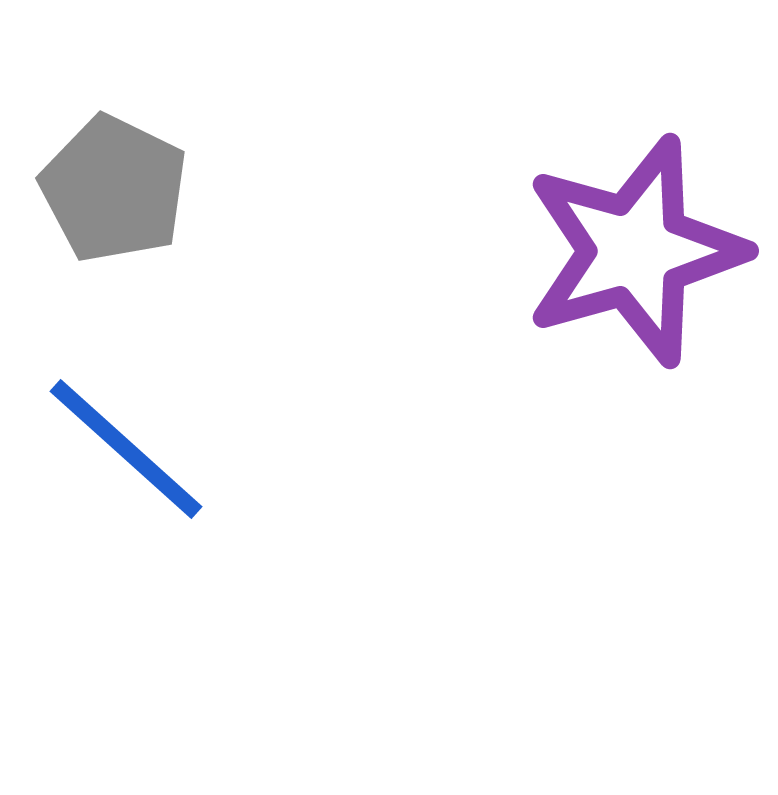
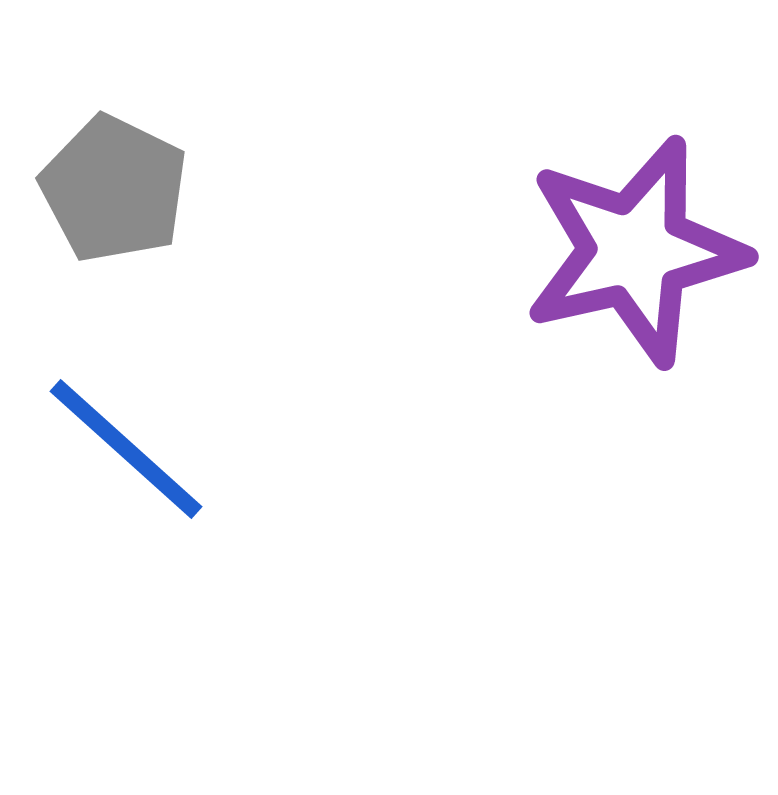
purple star: rotated 3 degrees clockwise
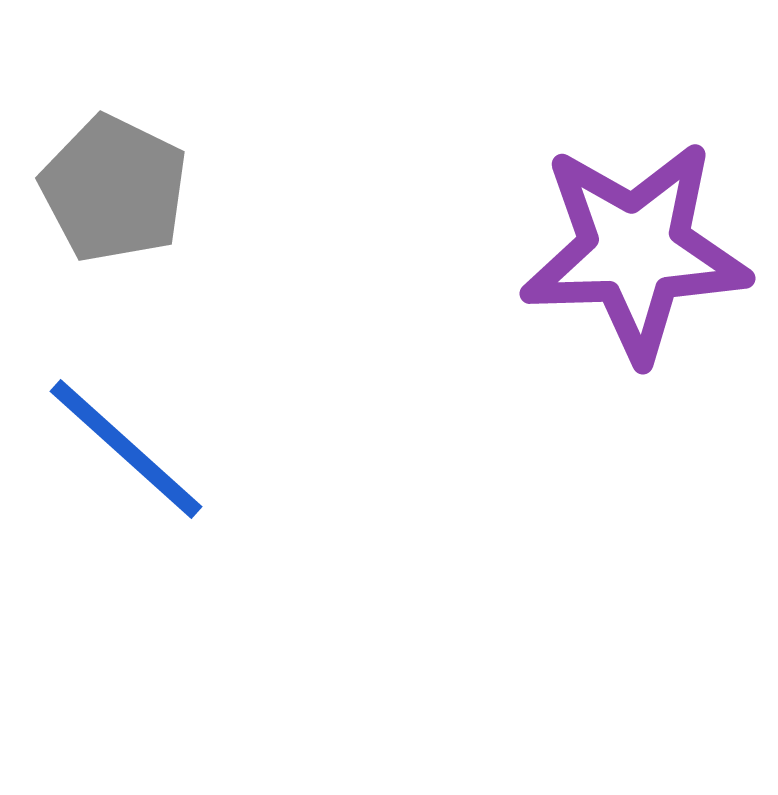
purple star: rotated 11 degrees clockwise
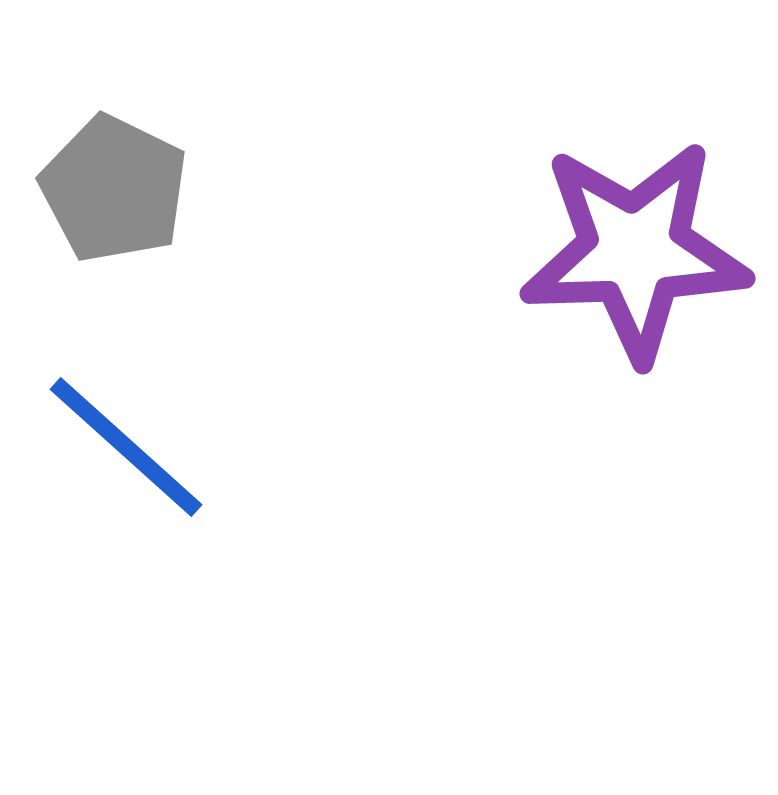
blue line: moved 2 px up
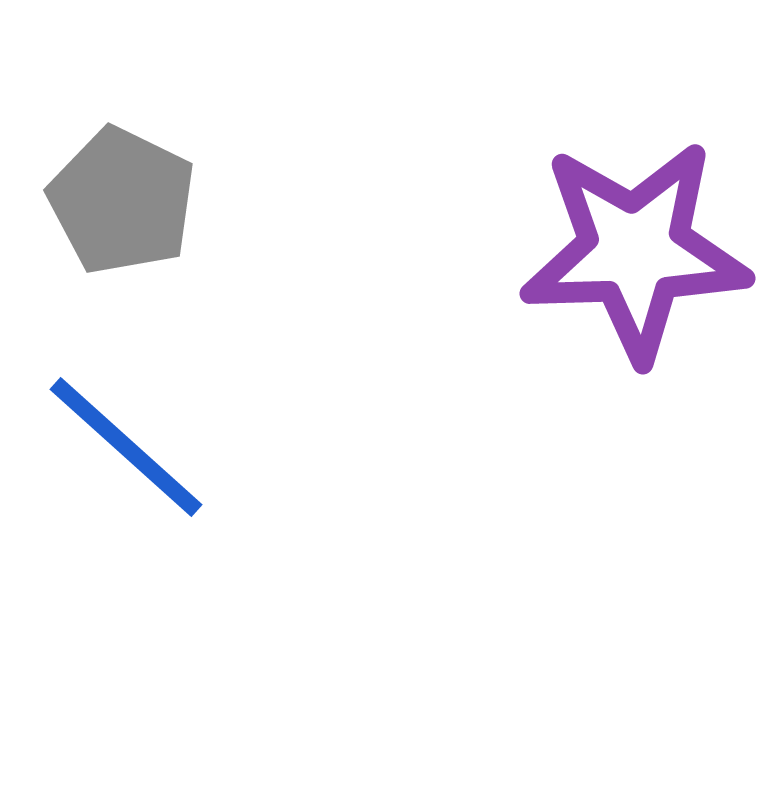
gray pentagon: moved 8 px right, 12 px down
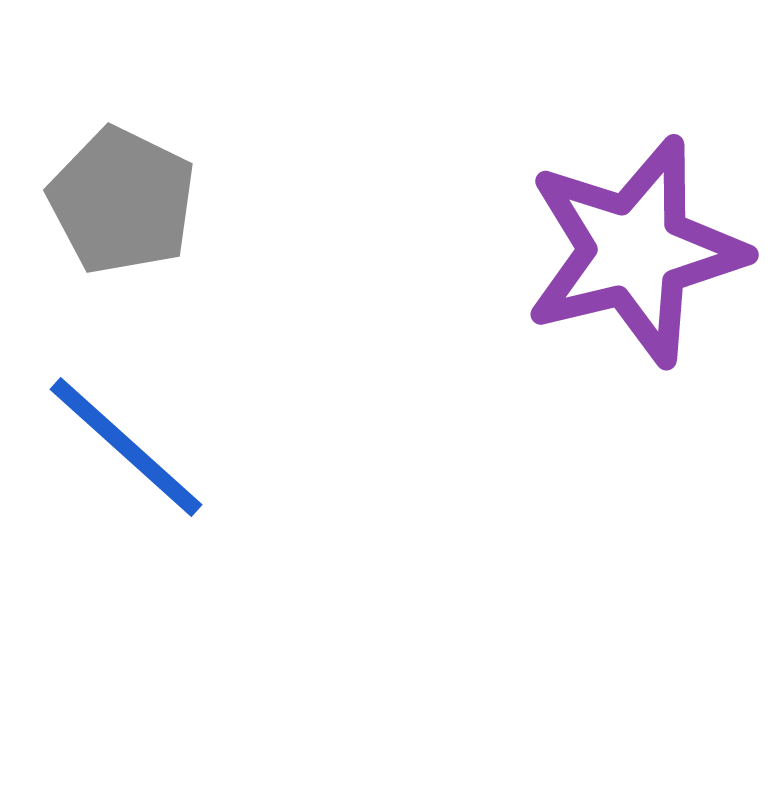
purple star: rotated 12 degrees counterclockwise
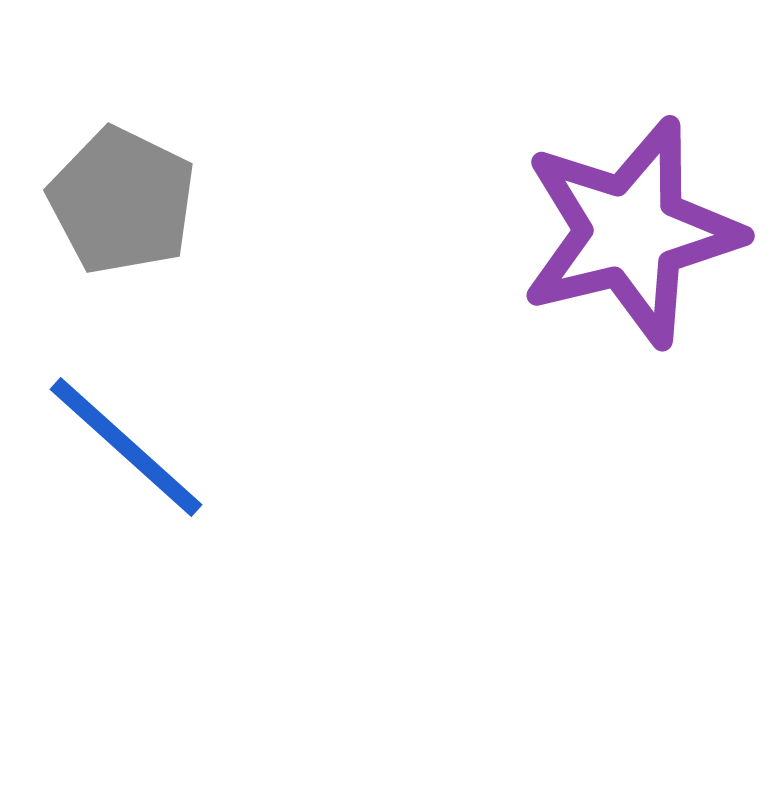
purple star: moved 4 px left, 19 px up
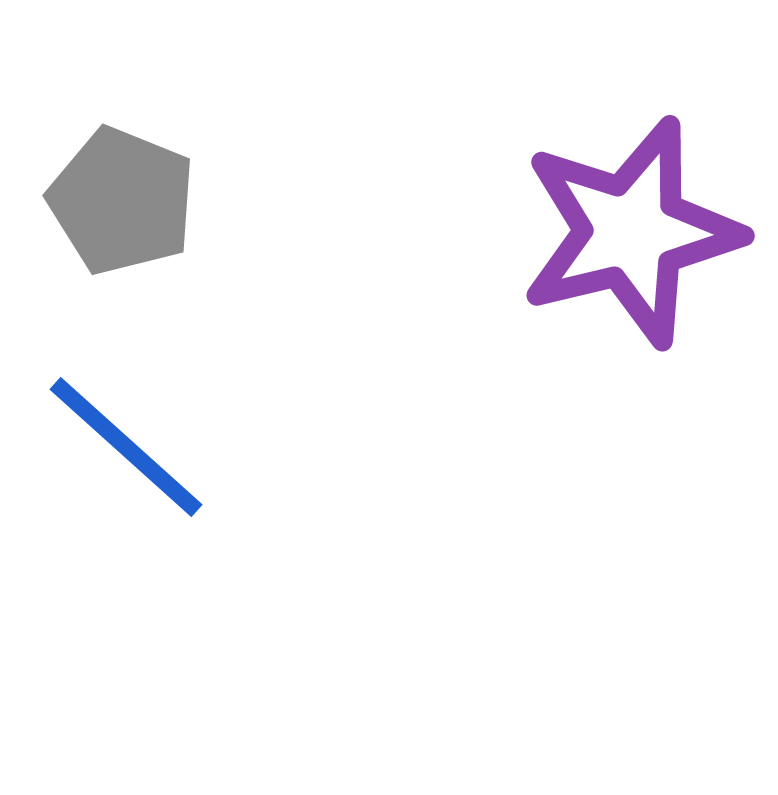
gray pentagon: rotated 4 degrees counterclockwise
